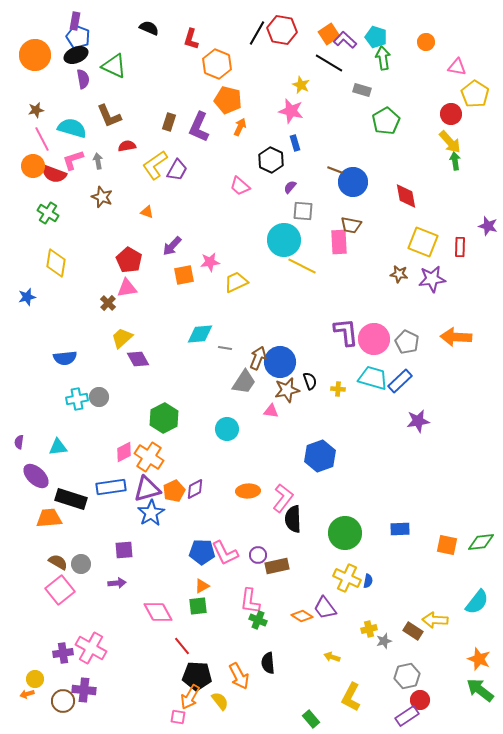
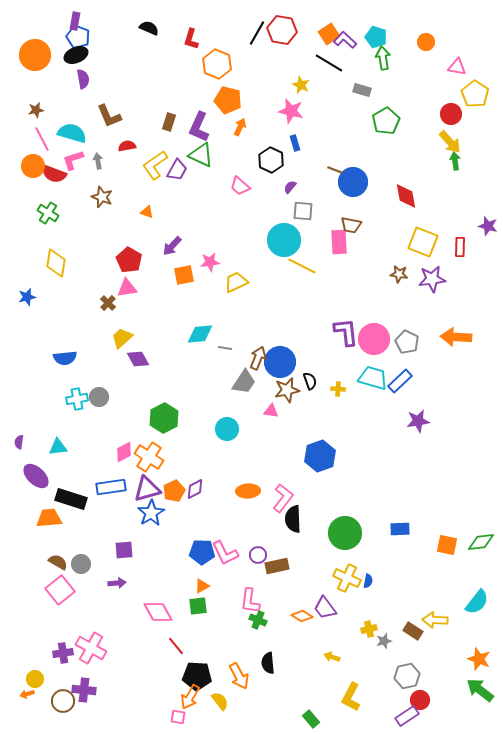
green triangle at (114, 66): moved 87 px right, 89 px down
cyan semicircle at (72, 128): moved 5 px down
red line at (182, 646): moved 6 px left
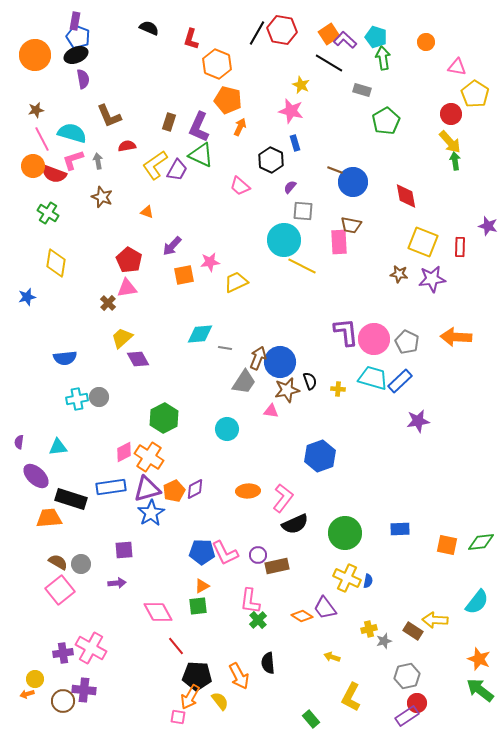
black semicircle at (293, 519): moved 2 px right, 5 px down; rotated 112 degrees counterclockwise
green cross at (258, 620): rotated 24 degrees clockwise
red circle at (420, 700): moved 3 px left, 3 px down
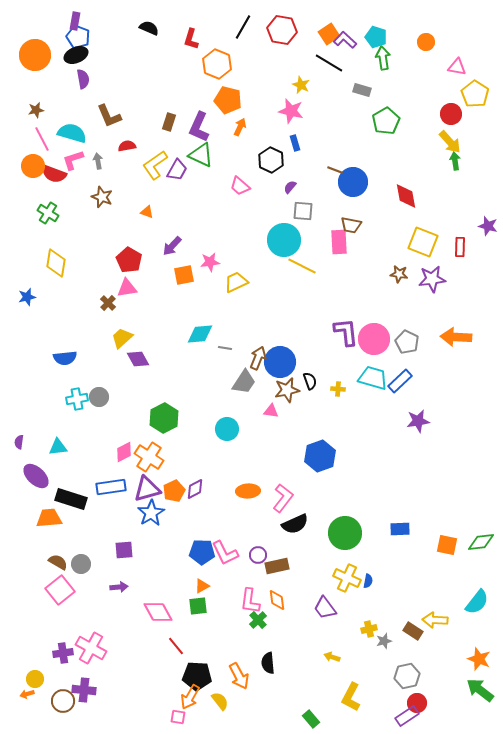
black line at (257, 33): moved 14 px left, 6 px up
purple arrow at (117, 583): moved 2 px right, 4 px down
orange diamond at (302, 616): moved 25 px left, 16 px up; rotated 50 degrees clockwise
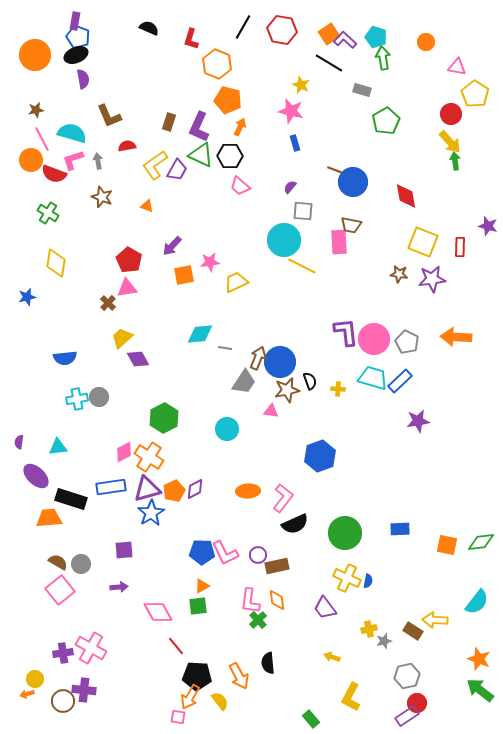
black hexagon at (271, 160): moved 41 px left, 4 px up; rotated 25 degrees counterclockwise
orange circle at (33, 166): moved 2 px left, 6 px up
orange triangle at (147, 212): moved 6 px up
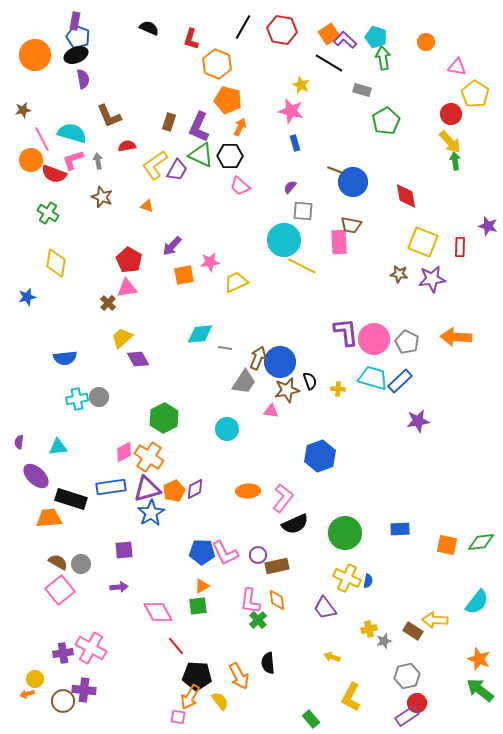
brown star at (36, 110): moved 13 px left
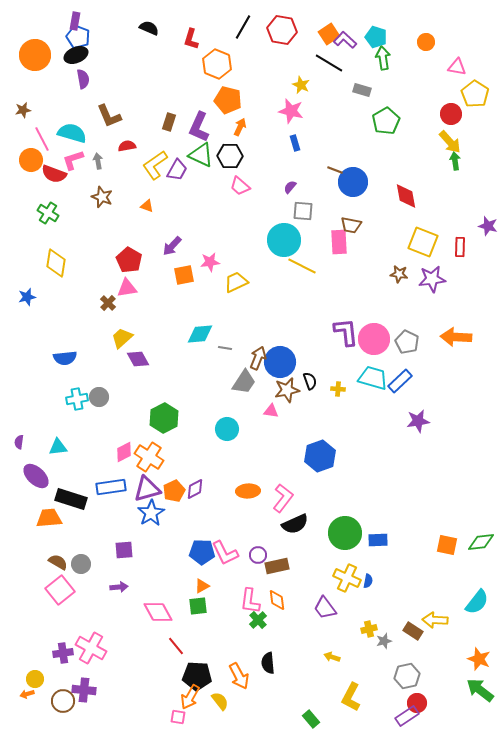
blue rectangle at (400, 529): moved 22 px left, 11 px down
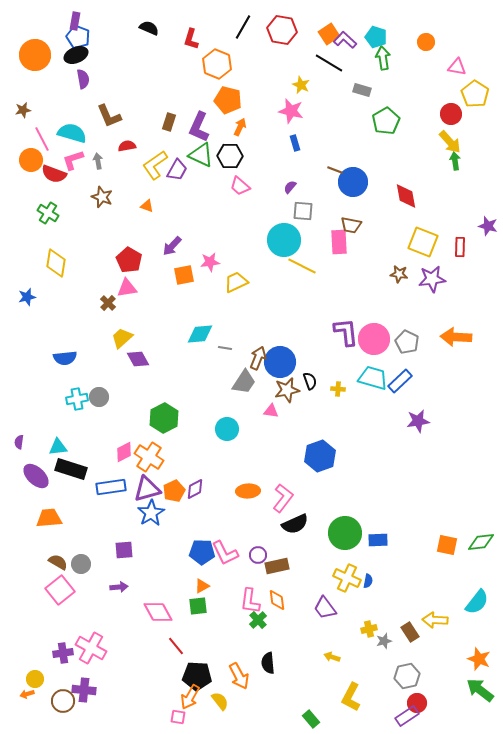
black rectangle at (71, 499): moved 30 px up
brown rectangle at (413, 631): moved 3 px left, 1 px down; rotated 24 degrees clockwise
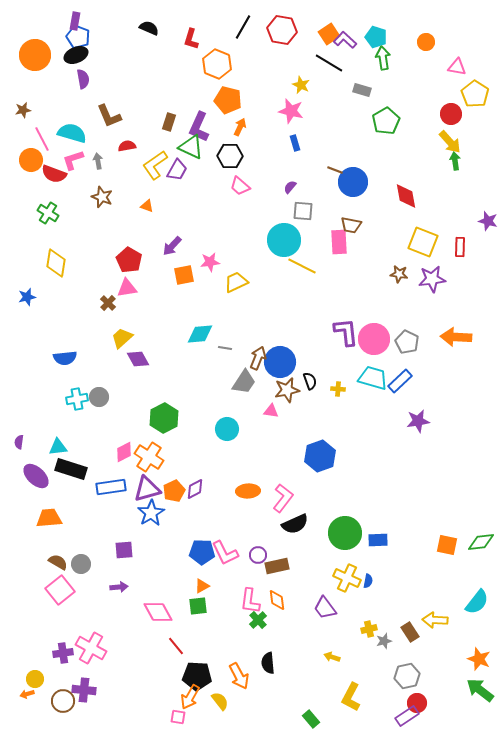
green triangle at (201, 155): moved 10 px left, 8 px up
purple star at (488, 226): moved 5 px up
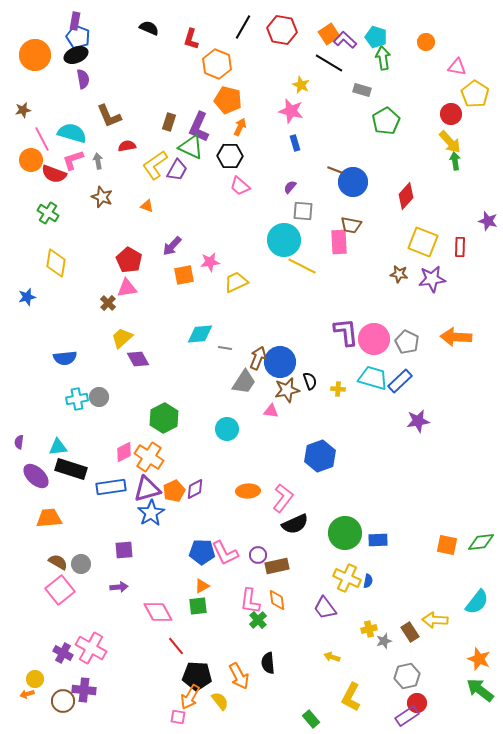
red diamond at (406, 196): rotated 52 degrees clockwise
purple cross at (63, 653): rotated 36 degrees clockwise
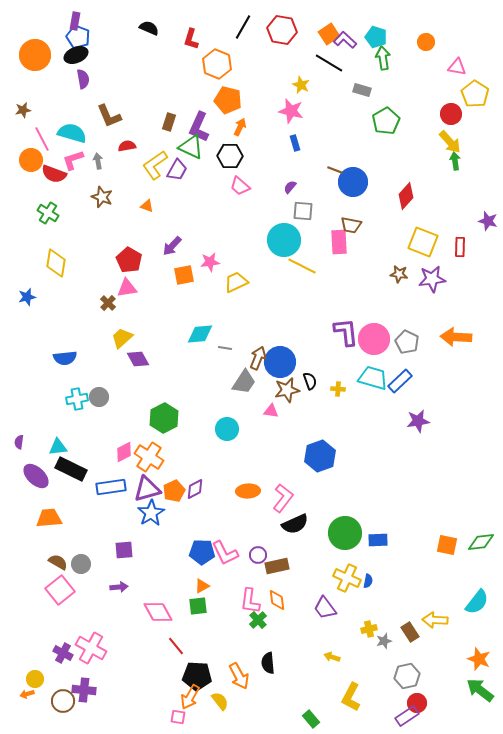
black rectangle at (71, 469): rotated 8 degrees clockwise
